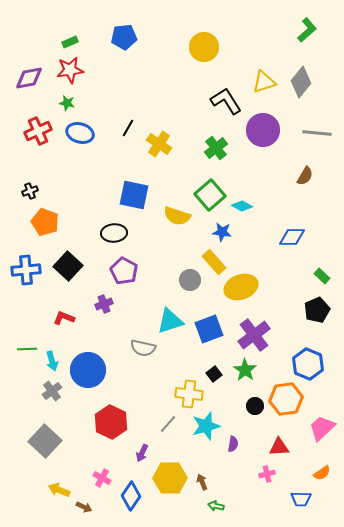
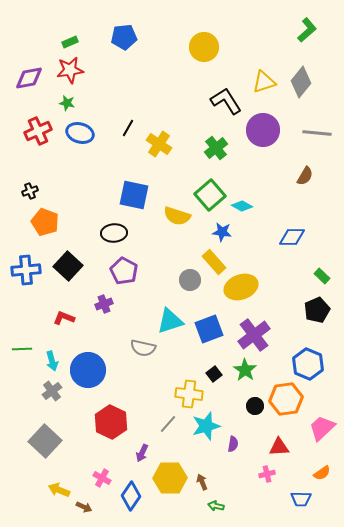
green line at (27, 349): moved 5 px left
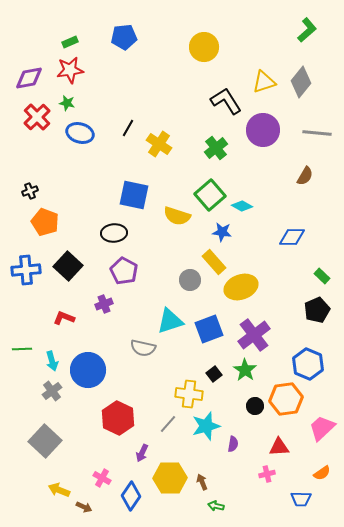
red cross at (38, 131): moved 1 px left, 14 px up; rotated 20 degrees counterclockwise
red hexagon at (111, 422): moved 7 px right, 4 px up
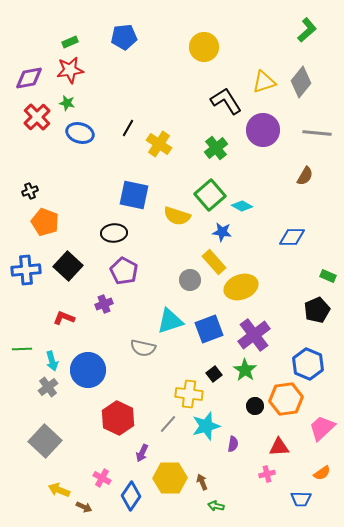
green rectangle at (322, 276): moved 6 px right; rotated 21 degrees counterclockwise
gray cross at (52, 391): moved 4 px left, 4 px up
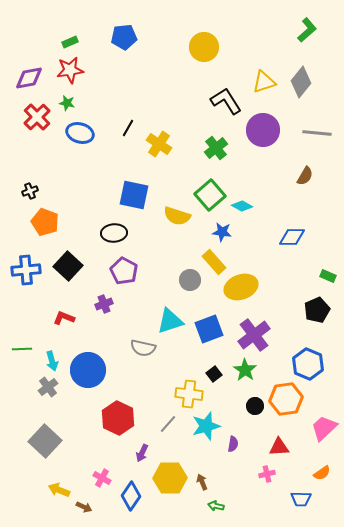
pink trapezoid at (322, 428): moved 2 px right
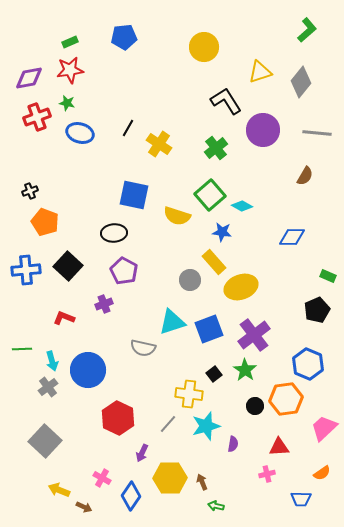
yellow triangle at (264, 82): moved 4 px left, 10 px up
red cross at (37, 117): rotated 24 degrees clockwise
cyan triangle at (170, 321): moved 2 px right, 1 px down
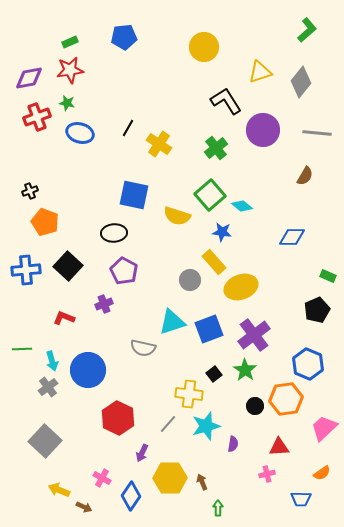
cyan diamond at (242, 206): rotated 10 degrees clockwise
green arrow at (216, 506): moved 2 px right, 2 px down; rotated 77 degrees clockwise
